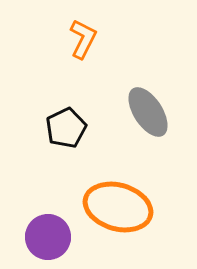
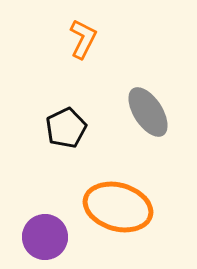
purple circle: moved 3 px left
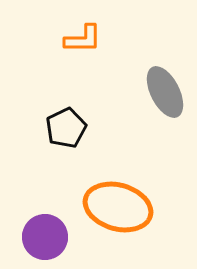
orange L-shape: rotated 63 degrees clockwise
gray ellipse: moved 17 px right, 20 px up; rotated 6 degrees clockwise
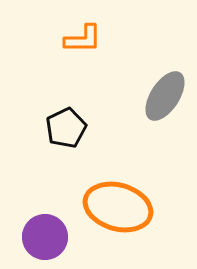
gray ellipse: moved 4 px down; rotated 60 degrees clockwise
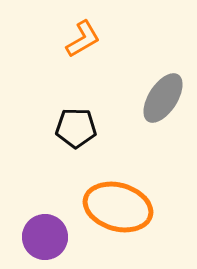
orange L-shape: rotated 30 degrees counterclockwise
gray ellipse: moved 2 px left, 2 px down
black pentagon: moved 10 px right; rotated 27 degrees clockwise
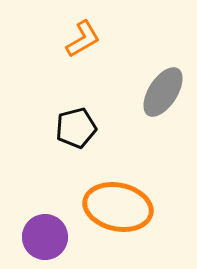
gray ellipse: moved 6 px up
black pentagon: rotated 15 degrees counterclockwise
orange ellipse: rotated 4 degrees counterclockwise
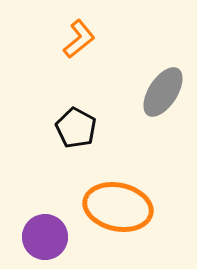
orange L-shape: moved 4 px left; rotated 9 degrees counterclockwise
black pentagon: rotated 30 degrees counterclockwise
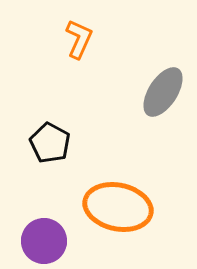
orange L-shape: rotated 27 degrees counterclockwise
black pentagon: moved 26 px left, 15 px down
purple circle: moved 1 px left, 4 px down
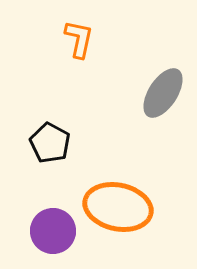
orange L-shape: rotated 12 degrees counterclockwise
gray ellipse: moved 1 px down
purple circle: moved 9 px right, 10 px up
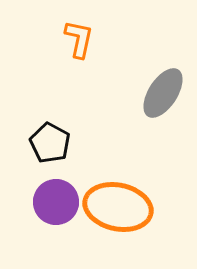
purple circle: moved 3 px right, 29 px up
